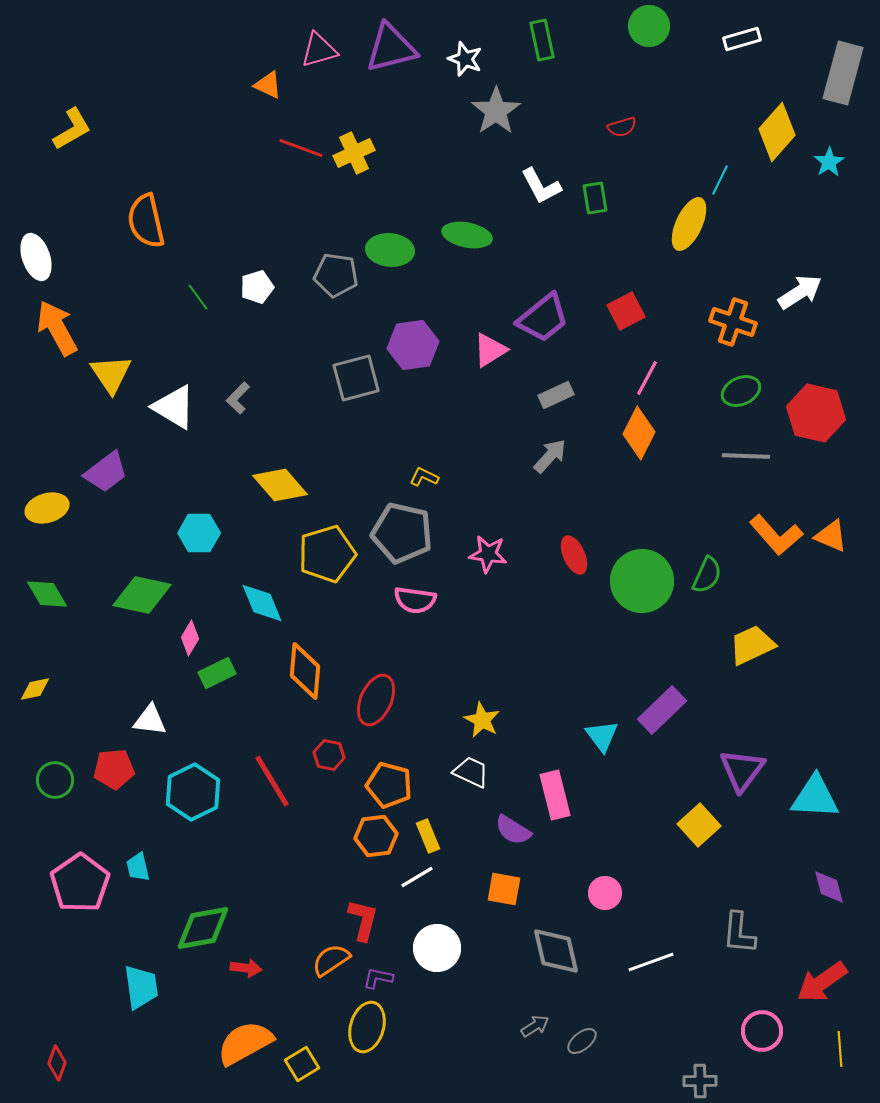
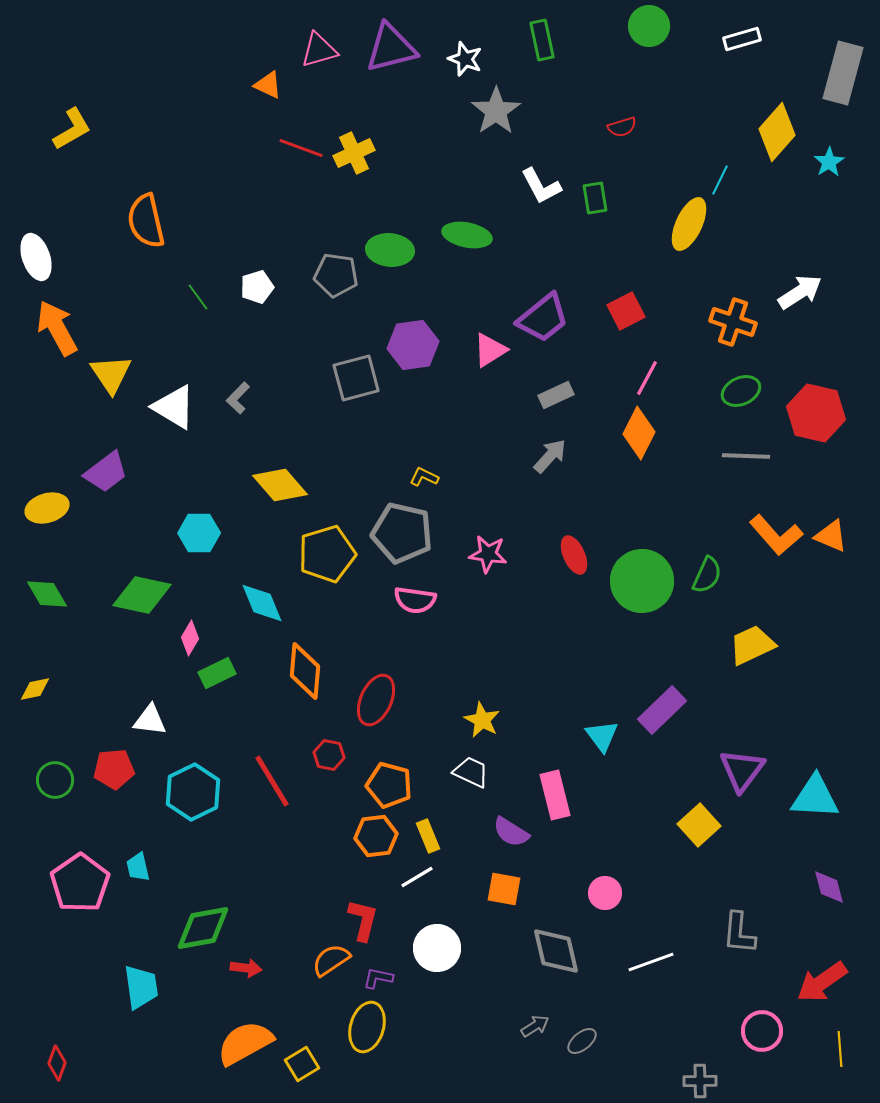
purple semicircle at (513, 830): moved 2 px left, 2 px down
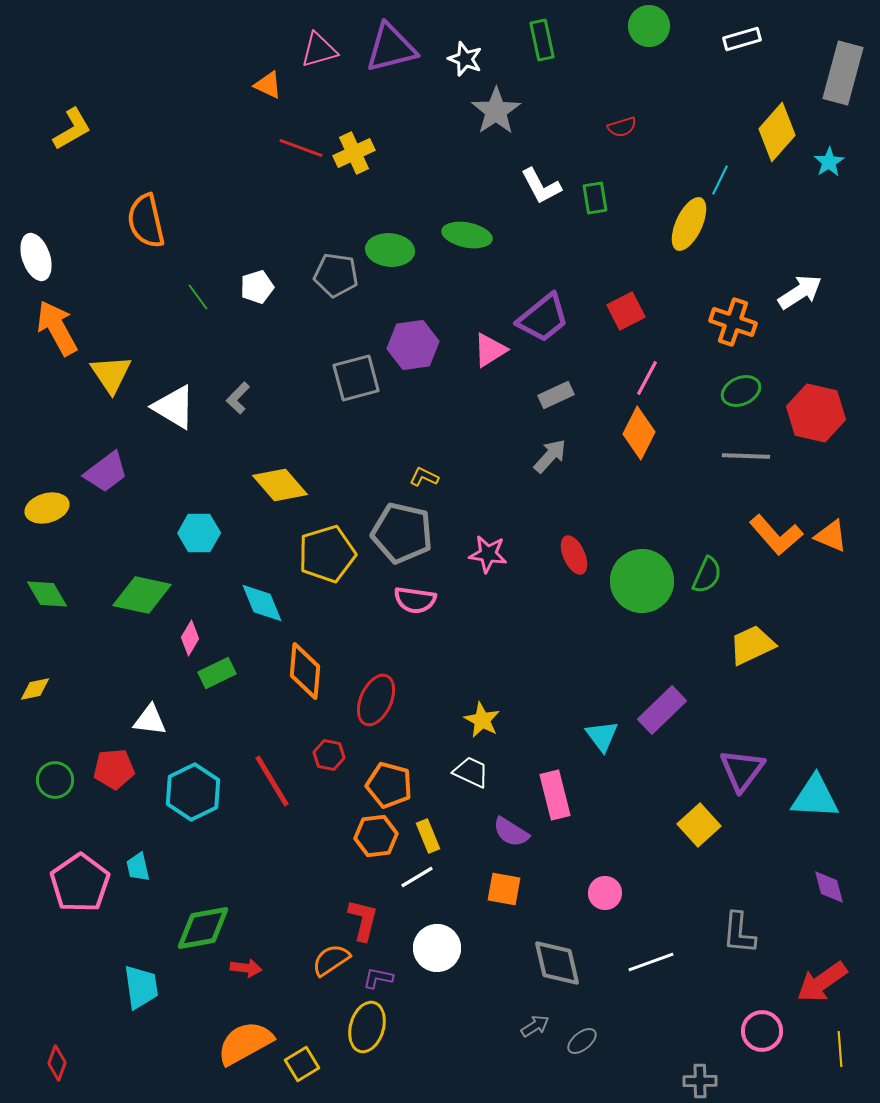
gray diamond at (556, 951): moved 1 px right, 12 px down
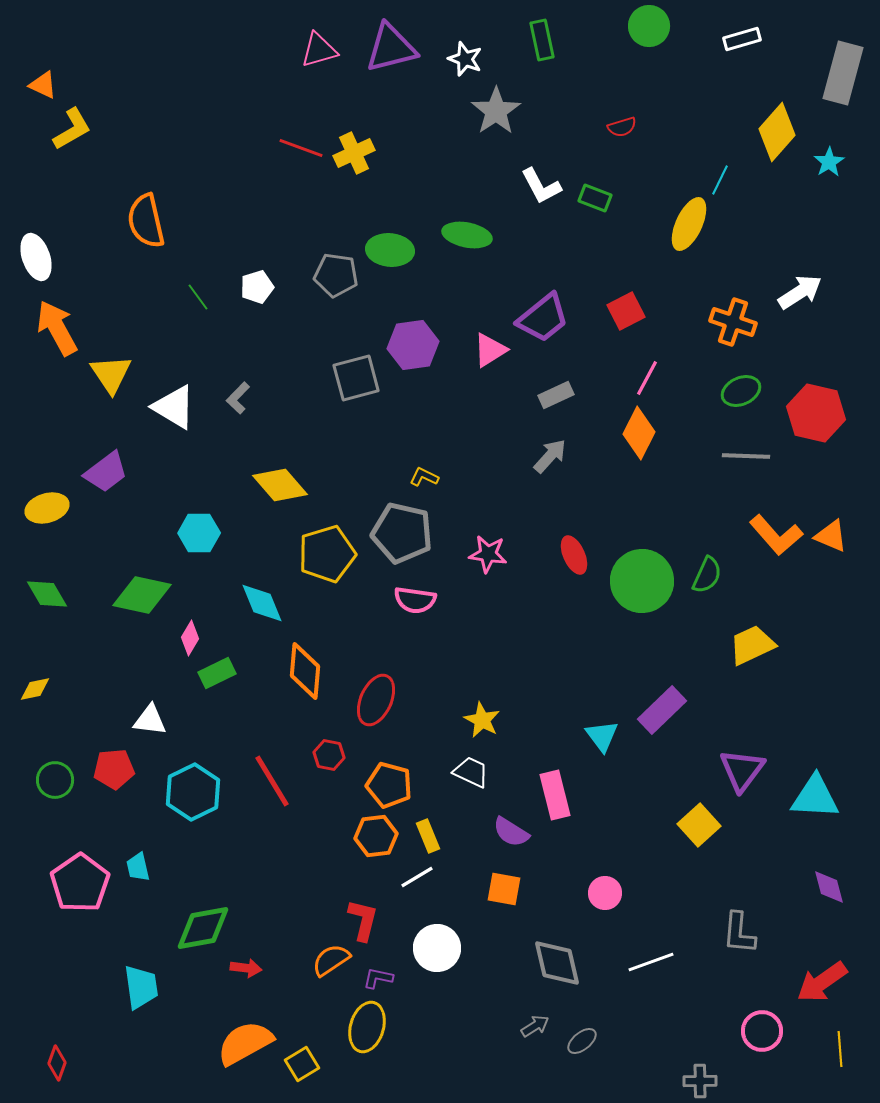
orange triangle at (268, 85): moved 225 px left
green rectangle at (595, 198): rotated 60 degrees counterclockwise
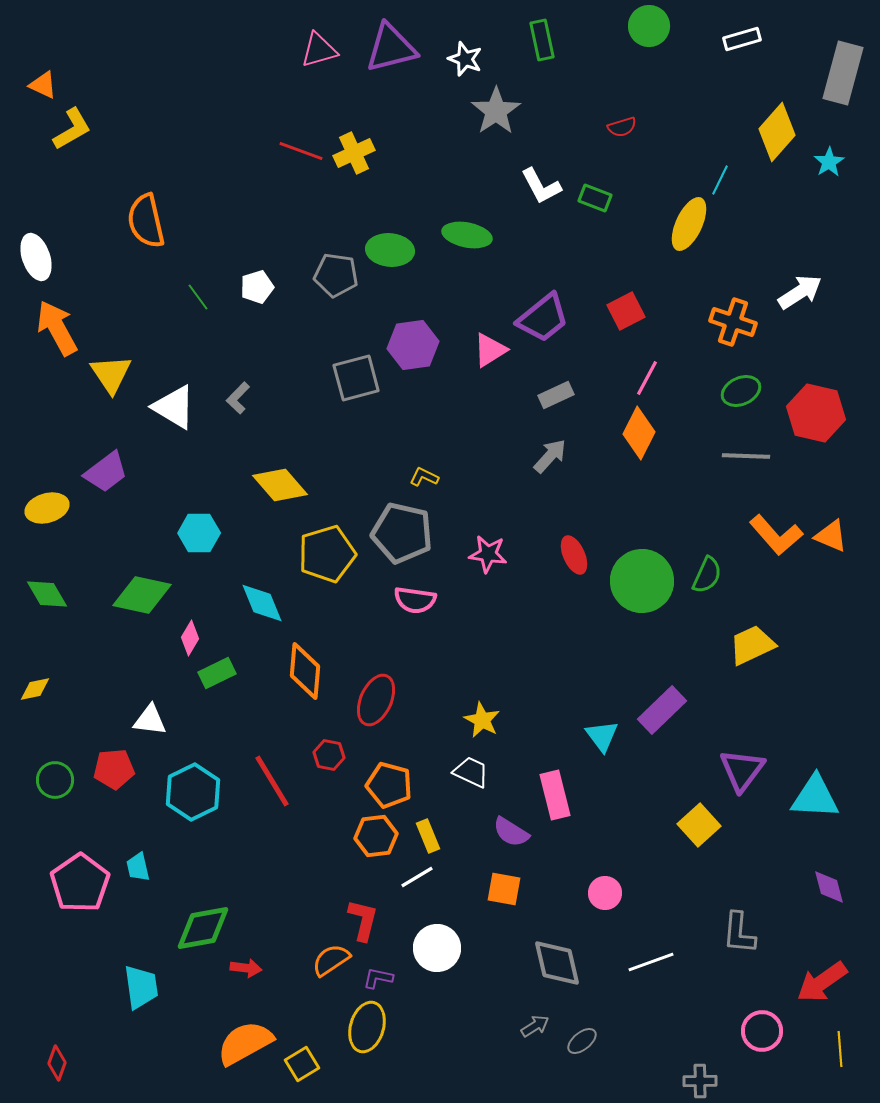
red line at (301, 148): moved 3 px down
